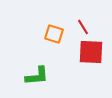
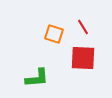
red square: moved 8 px left, 6 px down
green L-shape: moved 2 px down
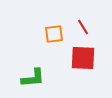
orange square: rotated 24 degrees counterclockwise
green L-shape: moved 4 px left
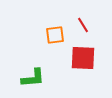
red line: moved 2 px up
orange square: moved 1 px right, 1 px down
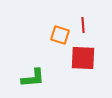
red line: rotated 28 degrees clockwise
orange square: moved 5 px right; rotated 24 degrees clockwise
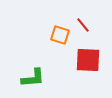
red line: rotated 35 degrees counterclockwise
red square: moved 5 px right, 2 px down
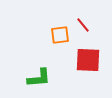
orange square: rotated 24 degrees counterclockwise
green L-shape: moved 6 px right
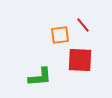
red square: moved 8 px left
green L-shape: moved 1 px right, 1 px up
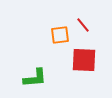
red square: moved 4 px right
green L-shape: moved 5 px left, 1 px down
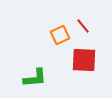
red line: moved 1 px down
orange square: rotated 18 degrees counterclockwise
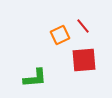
red square: rotated 8 degrees counterclockwise
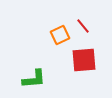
green L-shape: moved 1 px left, 1 px down
